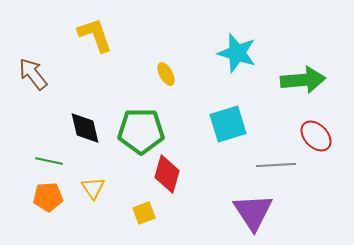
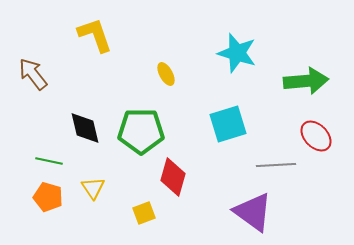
green arrow: moved 3 px right, 1 px down
red diamond: moved 6 px right, 3 px down
orange pentagon: rotated 20 degrees clockwise
purple triangle: rotated 21 degrees counterclockwise
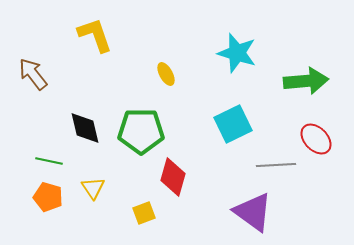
cyan square: moved 5 px right; rotated 9 degrees counterclockwise
red ellipse: moved 3 px down
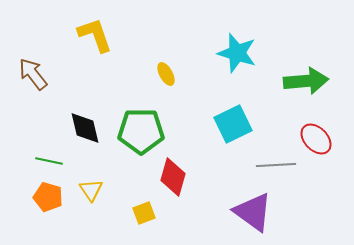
yellow triangle: moved 2 px left, 2 px down
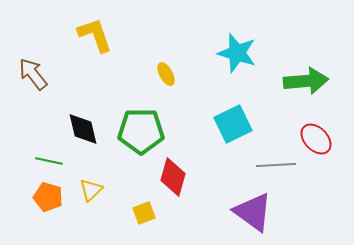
black diamond: moved 2 px left, 1 px down
yellow triangle: rotated 20 degrees clockwise
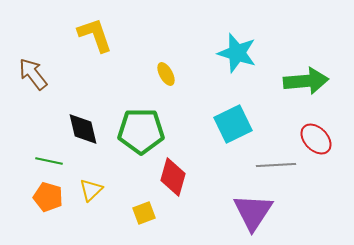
purple triangle: rotated 27 degrees clockwise
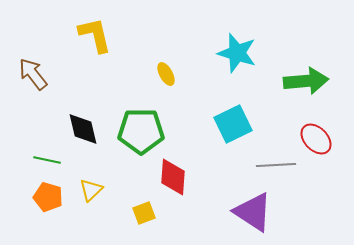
yellow L-shape: rotated 6 degrees clockwise
green line: moved 2 px left, 1 px up
red diamond: rotated 12 degrees counterclockwise
purple triangle: rotated 30 degrees counterclockwise
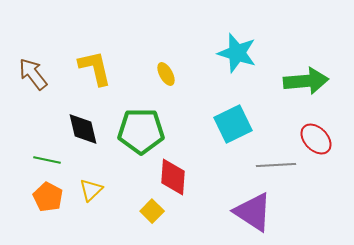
yellow L-shape: moved 33 px down
orange pentagon: rotated 12 degrees clockwise
yellow square: moved 8 px right, 2 px up; rotated 25 degrees counterclockwise
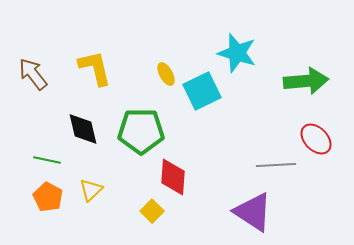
cyan square: moved 31 px left, 33 px up
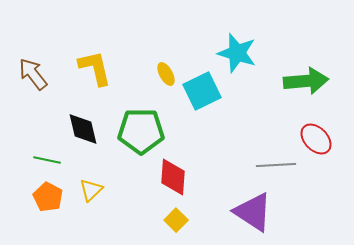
yellow square: moved 24 px right, 9 px down
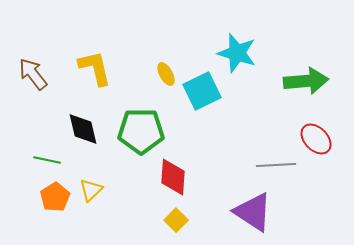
orange pentagon: moved 7 px right; rotated 12 degrees clockwise
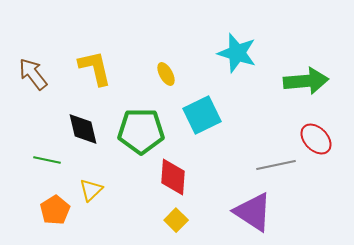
cyan square: moved 24 px down
gray line: rotated 9 degrees counterclockwise
orange pentagon: moved 13 px down
